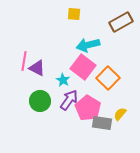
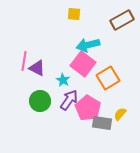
brown rectangle: moved 1 px right, 2 px up
pink square: moved 3 px up
orange square: rotated 15 degrees clockwise
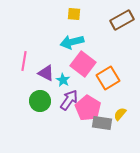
cyan arrow: moved 16 px left, 3 px up
purple triangle: moved 9 px right, 5 px down
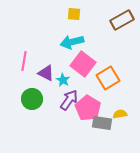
green circle: moved 8 px left, 2 px up
yellow semicircle: rotated 40 degrees clockwise
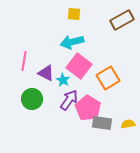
pink square: moved 4 px left, 2 px down
yellow semicircle: moved 8 px right, 10 px down
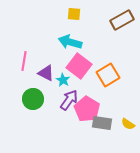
cyan arrow: moved 2 px left; rotated 30 degrees clockwise
orange square: moved 3 px up
green circle: moved 1 px right
pink pentagon: moved 1 px left, 1 px down
yellow semicircle: rotated 136 degrees counterclockwise
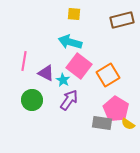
brown rectangle: rotated 15 degrees clockwise
green circle: moved 1 px left, 1 px down
pink pentagon: moved 29 px right
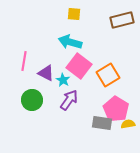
yellow semicircle: rotated 136 degrees clockwise
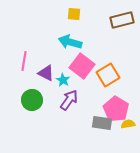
pink square: moved 3 px right
